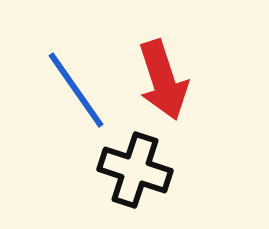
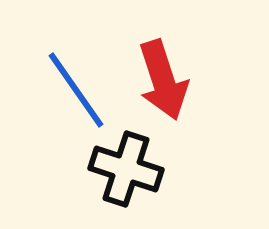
black cross: moved 9 px left, 1 px up
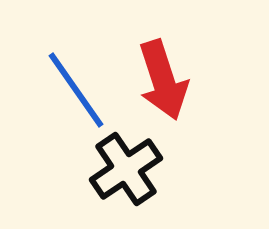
black cross: rotated 38 degrees clockwise
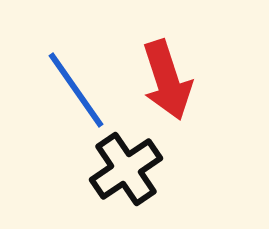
red arrow: moved 4 px right
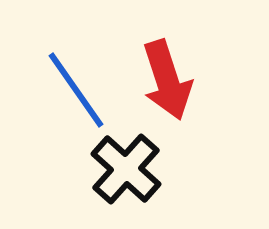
black cross: rotated 14 degrees counterclockwise
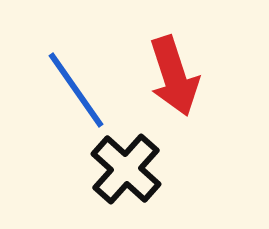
red arrow: moved 7 px right, 4 px up
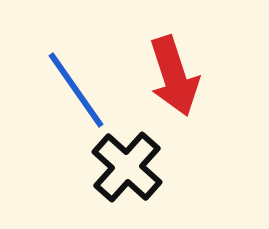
black cross: moved 1 px right, 2 px up
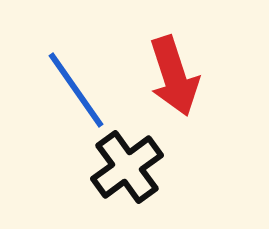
black cross: rotated 12 degrees clockwise
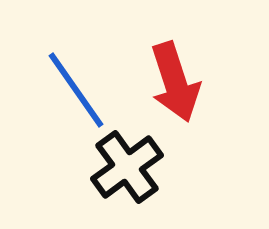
red arrow: moved 1 px right, 6 px down
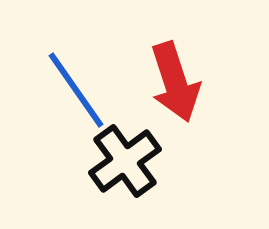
black cross: moved 2 px left, 6 px up
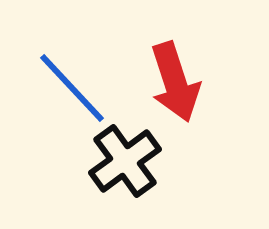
blue line: moved 4 px left, 2 px up; rotated 8 degrees counterclockwise
